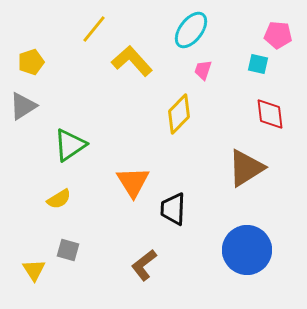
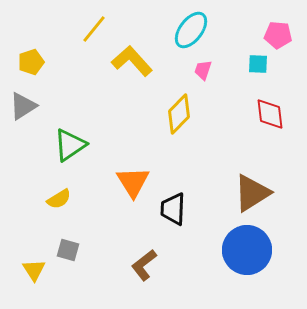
cyan square: rotated 10 degrees counterclockwise
brown triangle: moved 6 px right, 25 px down
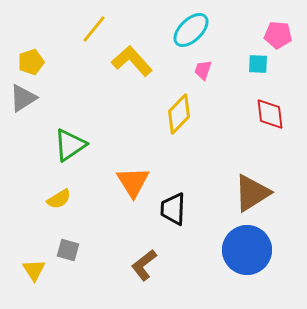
cyan ellipse: rotated 9 degrees clockwise
gray triangle: moved 8 px up
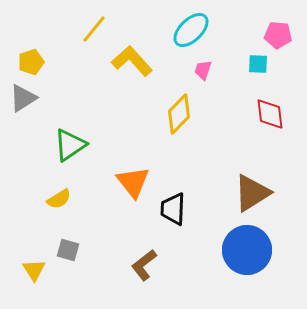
orange triangle: rotated 6 degrees counterclockwise
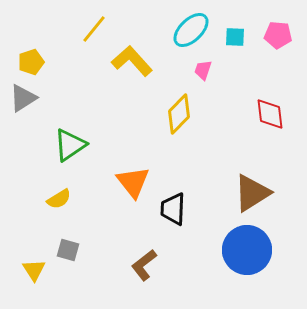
cyan square: moved 23 px left, 27 px up
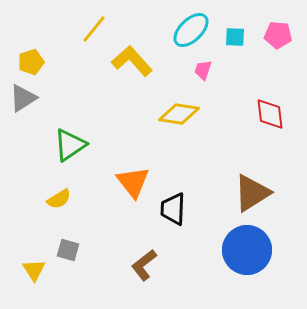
yellow diamond: rotated 54 degrees clockwise
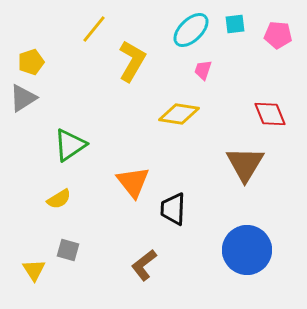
cyan square: moved 13 px up; rotated 10 degrees counterclockwise
yellow L-shape: rotated 72 degrees clockwise
red diamond: rotated 16 degrees counterclockwise
brown triangle: moved 7 px left, 29 px up; rotated 27 degrees counterclockwise
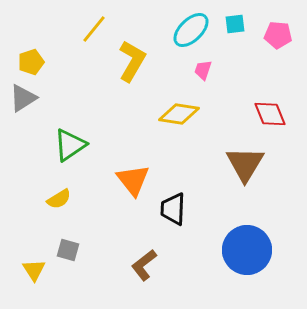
orange triangle: moved 2 px up
